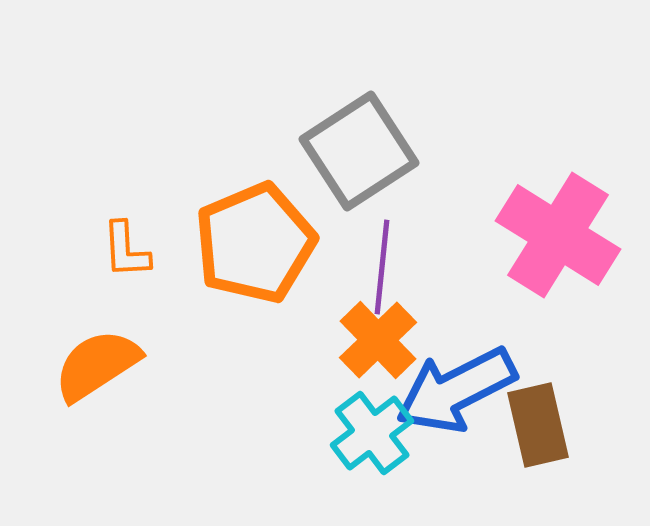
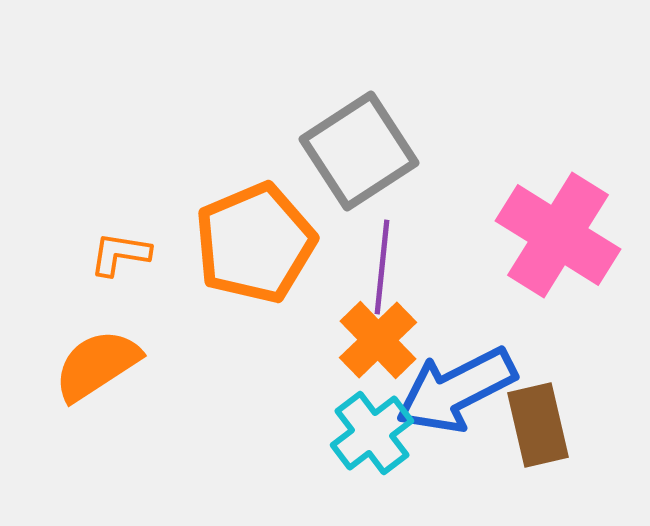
orange L-shape: moved 6 px left, 4 px down; rotated 102 degrees clockwise
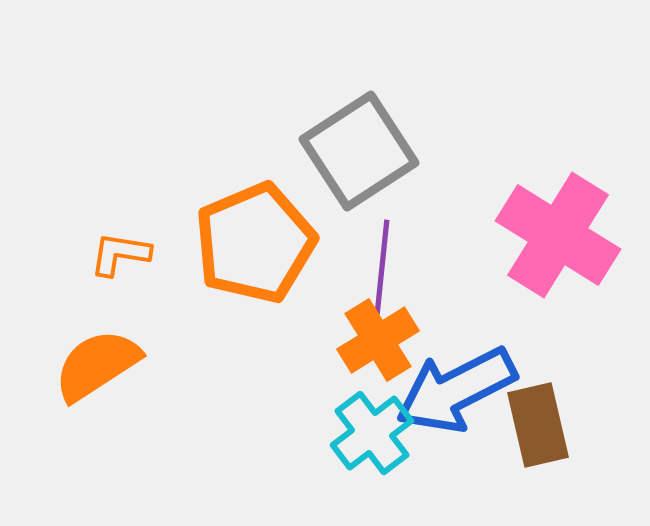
orange cross: rotated 12 degrees clockwise
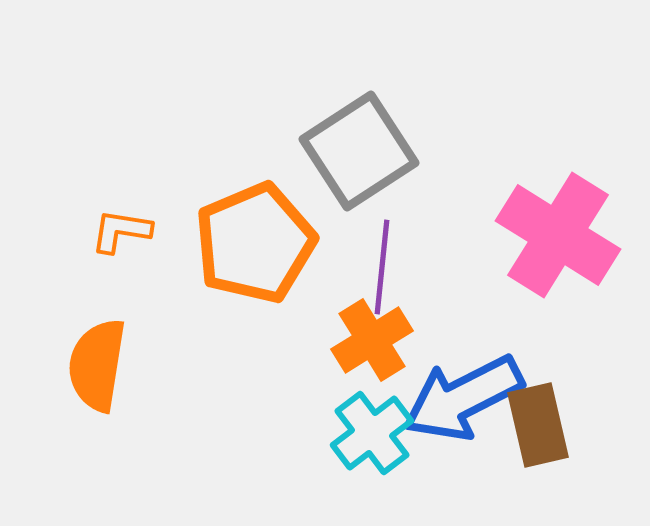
orange L-shape: moved 1 px right, 23 px up
orange cross: moved 6 px left
orange semicircle: rotated 48 degrees counterclockwise
blue arrow: moved 7 px right, 8 px down
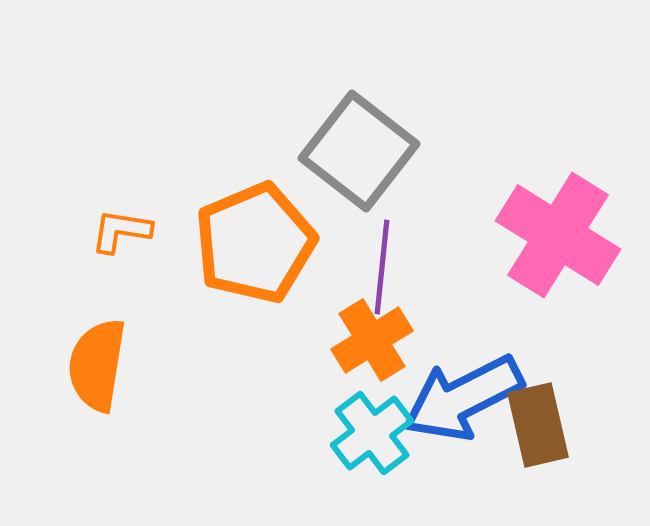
gray square: rotated 19 degrees counterclockwise
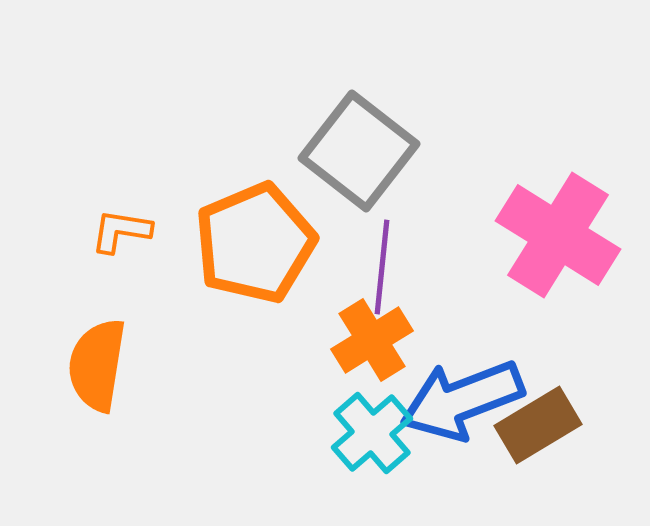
blue arrow: moved 1 px left, 2 px down; rotated 6 degrees clockwise
brown rectangle: rotated 72 degrees clockwise
cyan cross: rotated 4 degrees counterclockwise
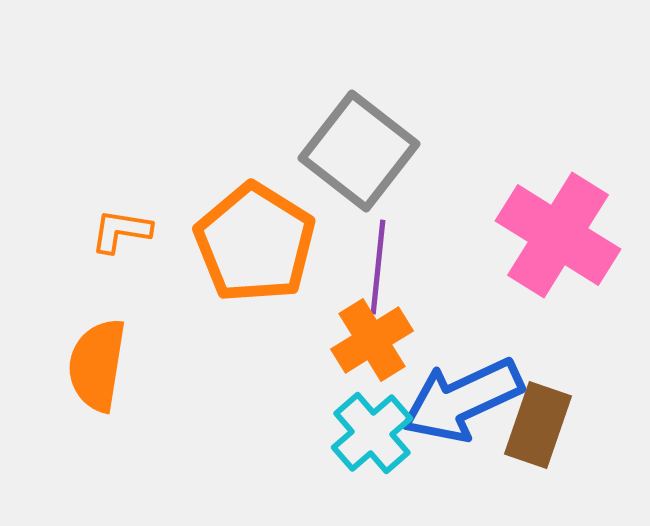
orange pentagon: rotated 17 degrees counterclockwise
purple line: moved 4 px left
blue arrow: rotated 4 degrees counterclockwise
brown rectangle: rotated 40 degrees counterclockwise
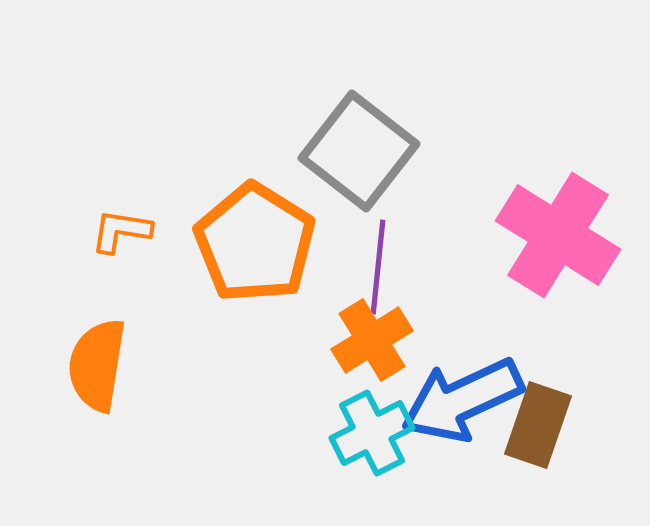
cyan cross: rotated 14 degrees clockwise
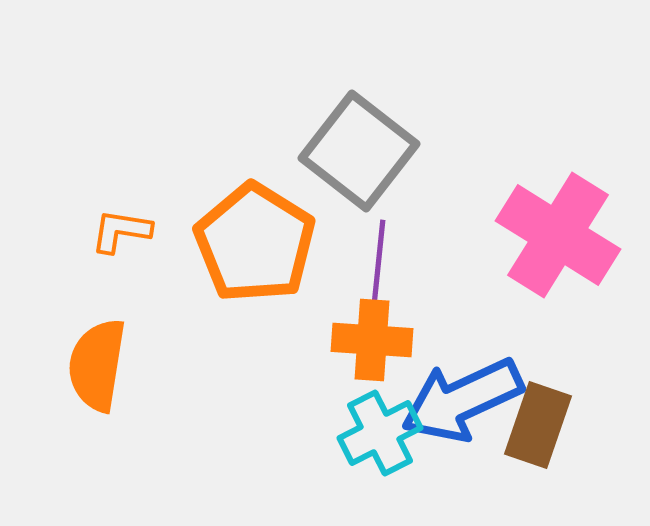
orange cross: rotated 36 degrees clockwise
cyan cross: moved 8 px right
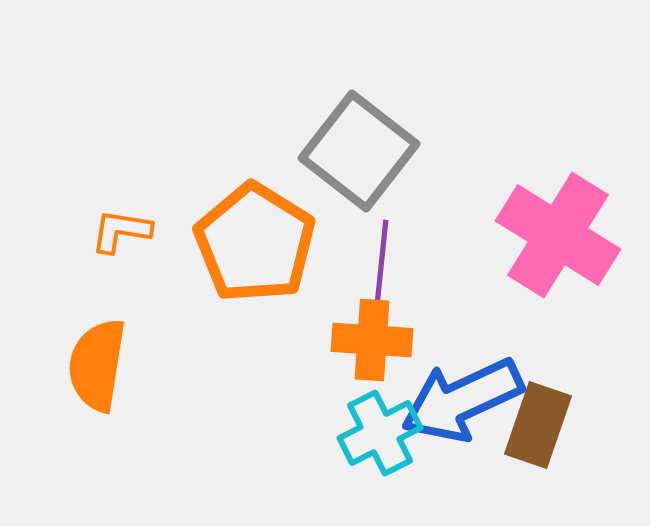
purple line: moved 3 px right
